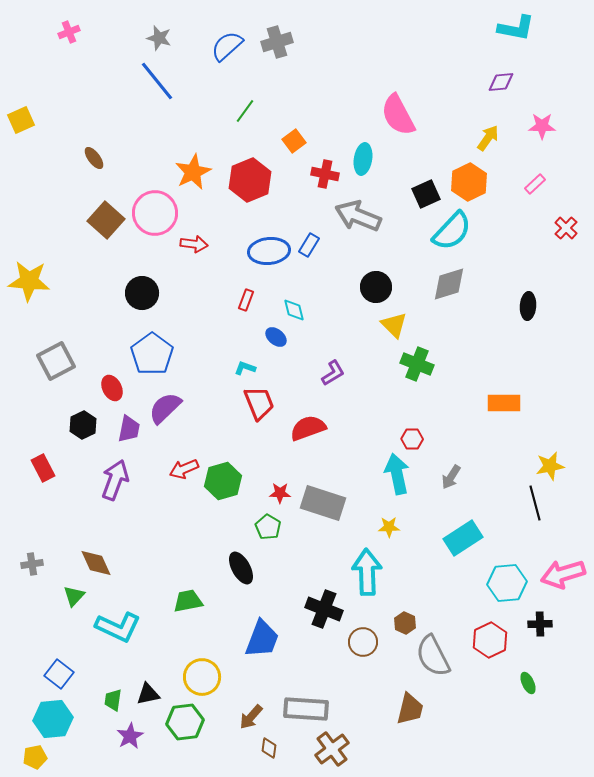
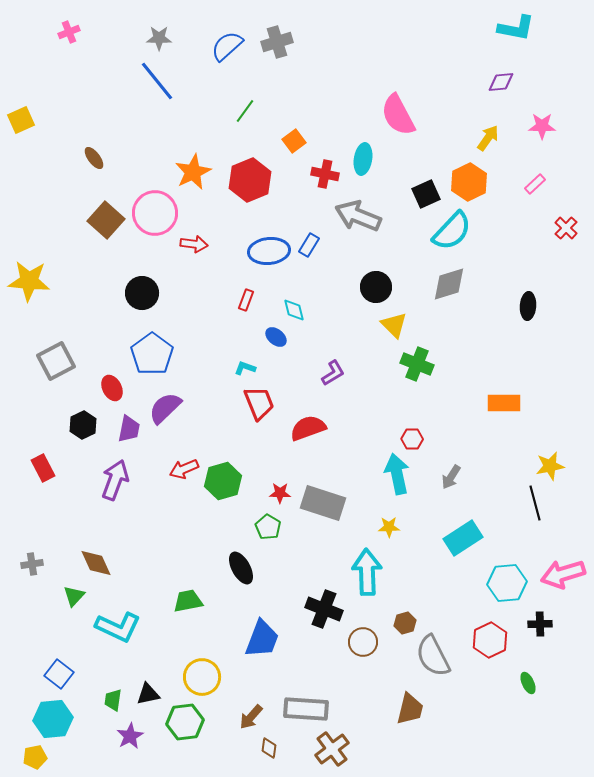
gray star at (159, 38): rotated 15 degrees counterclockwise
brown hexagon at (405, 623): rotated 20 degrees clockwise
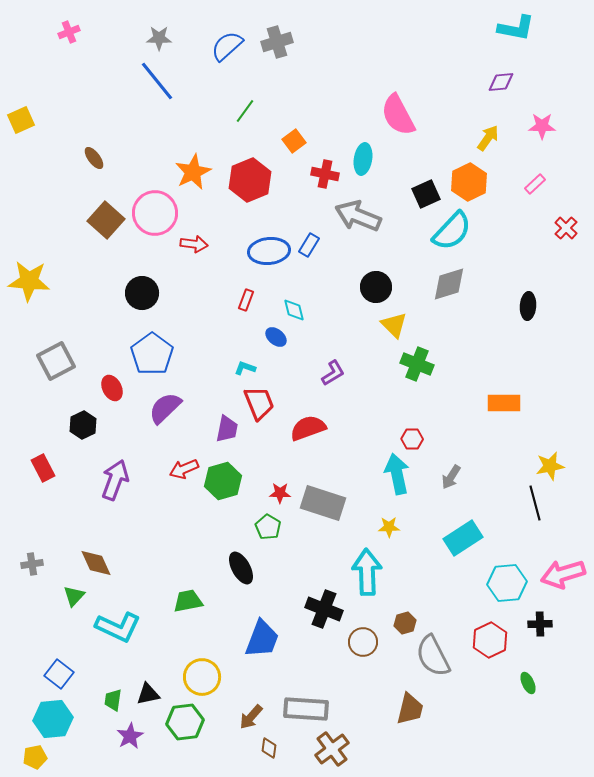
purple trapezoid at (129, 429): moved 98 px right
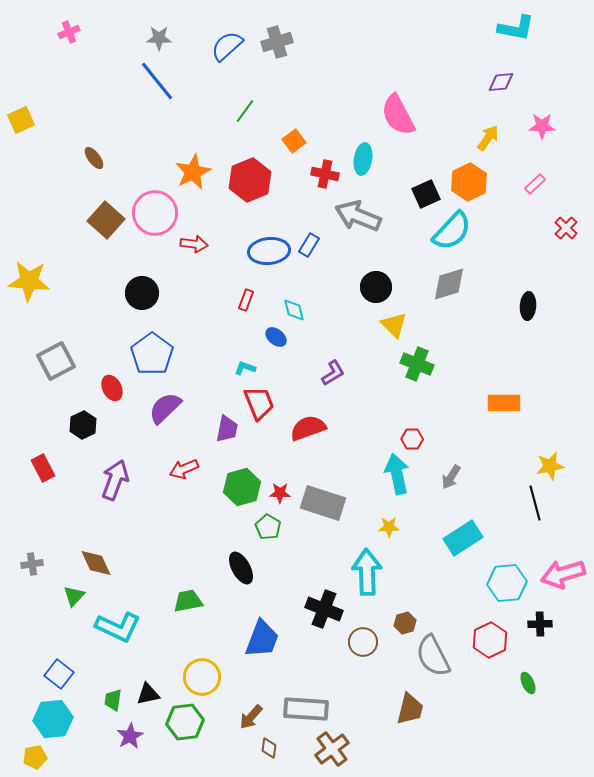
green hexagon at (223, 481): moved 19 px right, 6 px down
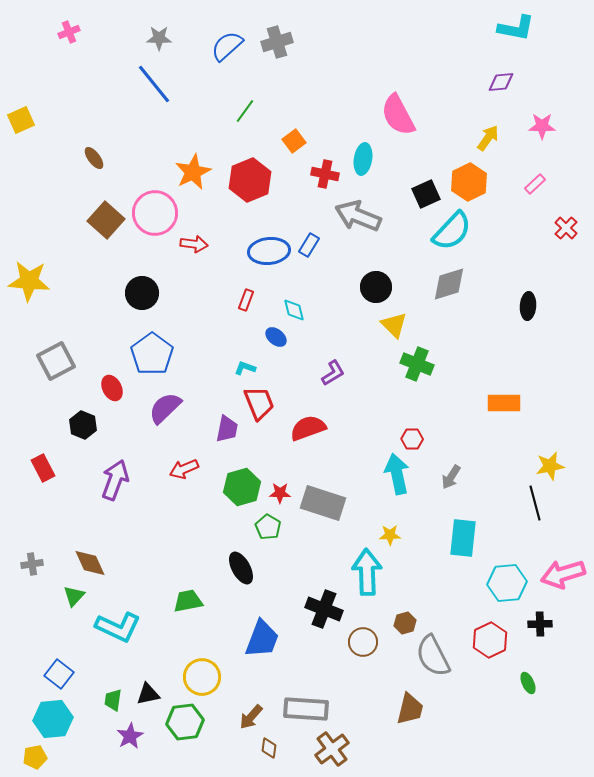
blue line at (157, 81): moved 3 px left, 3 px down
black hexagon at (83, 425): rotated 12 degrees counterclockwise
yellow star at (389, 527): moved 1 px right, 8 px down
cyan rectangle at (463, 538): rotated 51 degrees counterclockwise
brown diamond at (96, 563): moved 6 px left
